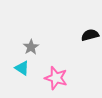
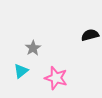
gray star: moved 2 px right, 1 px down
cyan triangle: moved 1 px left, 3 px down; rotated 49 degrees clockwise
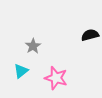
gray star: moved 2 px up
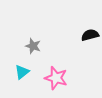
gray star: rotated 21 degrees counterclockwise
cyan triangle: moved 1 px right, 1 px down
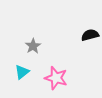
gray star: rotated 21 degrees clockwise
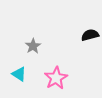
cyan triangle: moved 3 px left, 2 px down; rotated 49 degrees counterclockwise
pink star: rotated 25 degrees clockwise
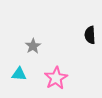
black semicircle: rotated 78 degrees counterclockwise
cyan triangle: rotated 28 degrees counterclockwise
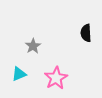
black semicircle: moved 4 px left, 2 px up
cyan triangle: rotated 28 degrees counterclockwise
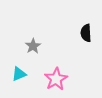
pink star: moved 1 px down
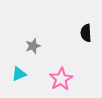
gray star: rotated 14 degrees clockwise
pink star: moved 5 px right
